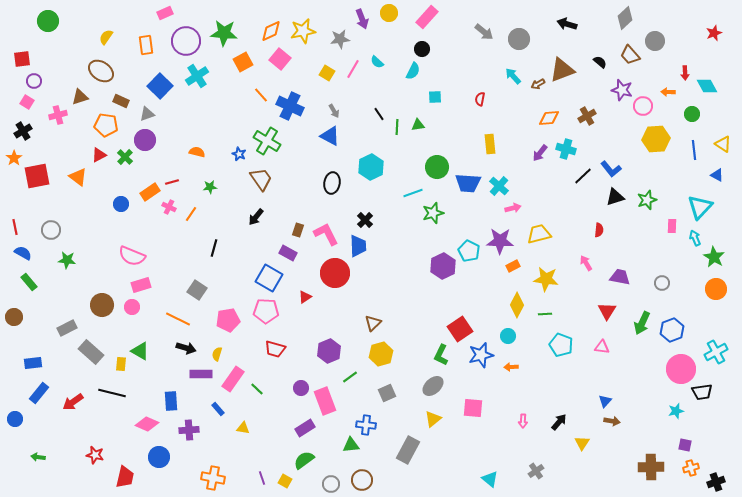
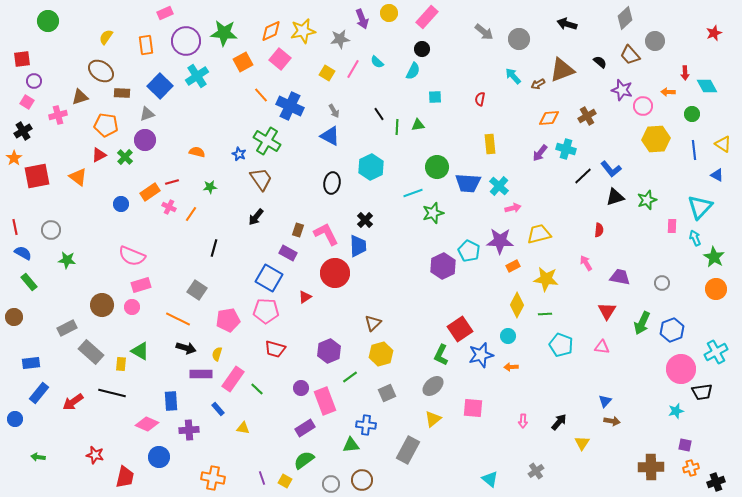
brown rectangle at (121, 101): moved 1 px right, 8 px up; rotated 21 degrees counterclockwise
blue rectangle at (33, 363): moved 2 px left
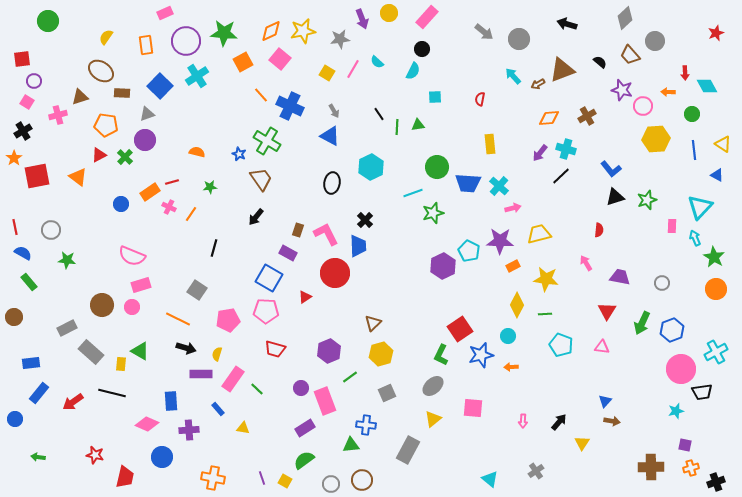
red star at (714, 33): moved 2 px right
black line at (583, 176): moved 22 px left
blue circle at (159, 457): moved 3 px right
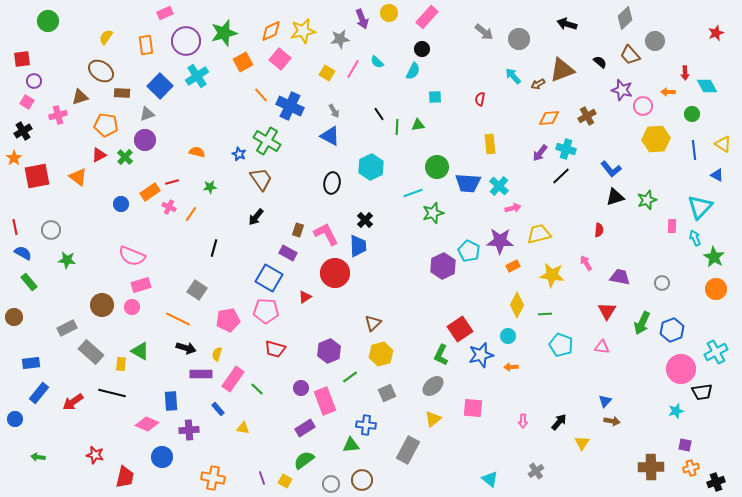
green star at (224, 33): rotated 20 degrees counterclockwise
yellow star at (546, 279): moved 6 px right, 4 px up
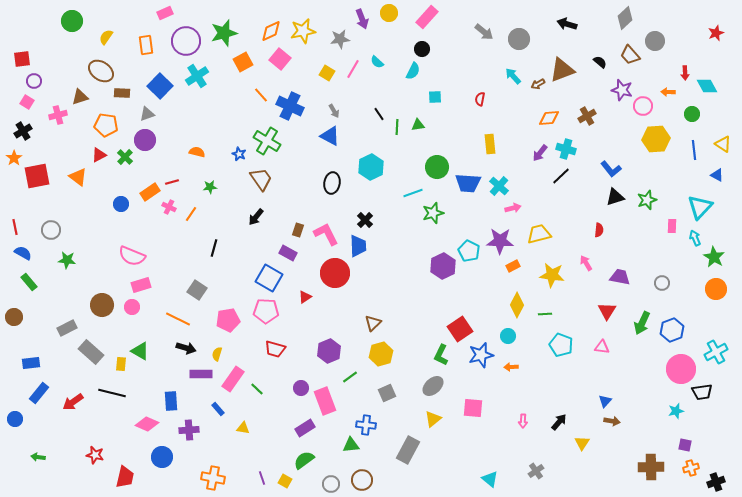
green circle at (48, 21): moved 24 px right
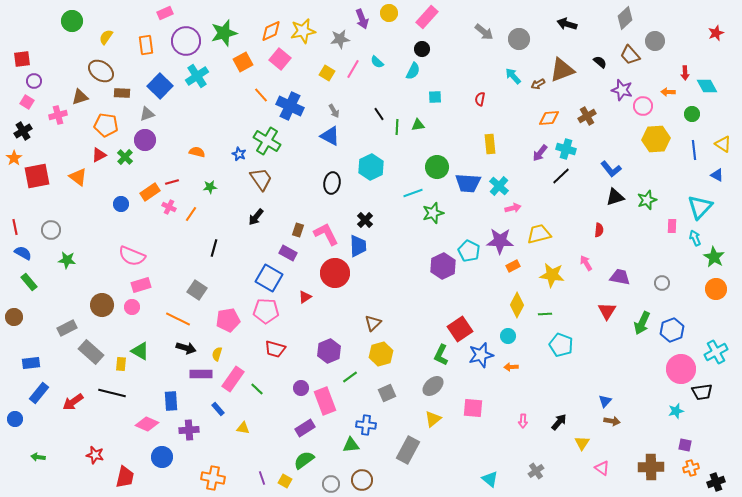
pink triangle at (602, 347): moved 121 px down; rotated 28 degrees clockwise
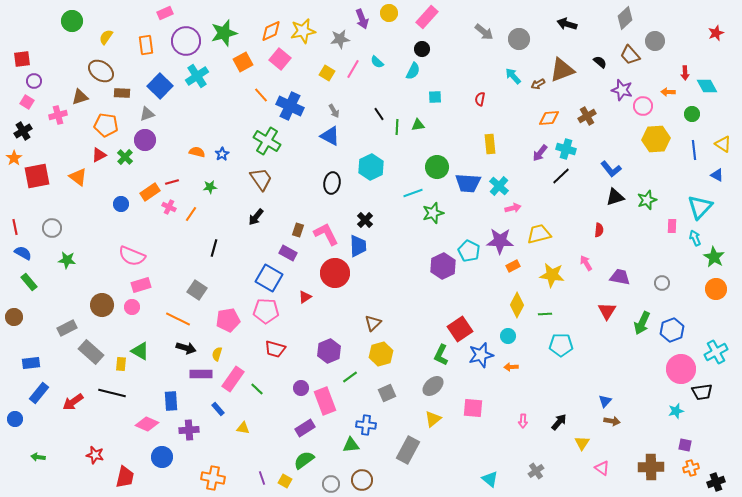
blue star at (239, 154): moved 17 px left; rotated 16 degrees clockwise
gray circle at (51, 230): moved 1 px right, 2 px up
cyan pentagon at (561, 345): rotated 20 degrees counterclockwise
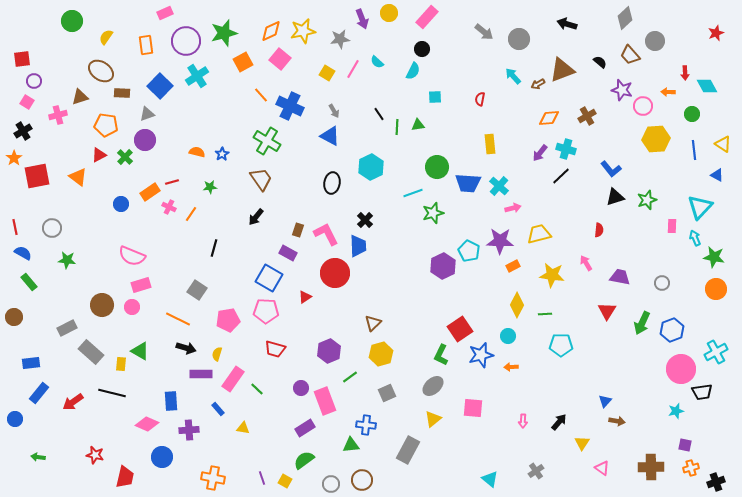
green star at (714, 257): rotated 20 degrees counterclockwise
brown arrow at (612, 421): moved 5 px right
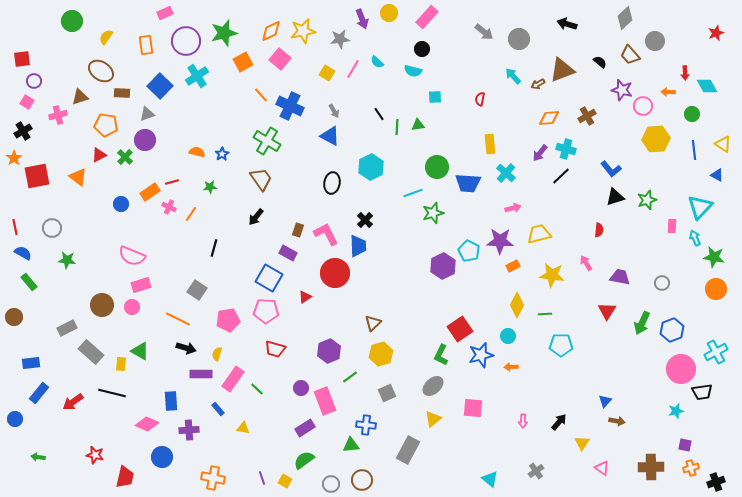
cyan semicircle at (413, 71): rotated 78 degrees clockwise
cyan cross at (499, 186): moved 7 px right, 13 px up
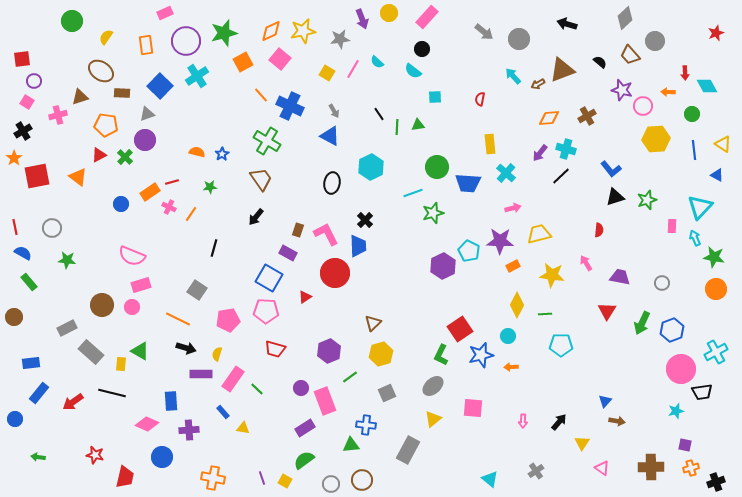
cyan semicircle at (413, 71): rotated 24 degrees clockwise
blue rectangle at (218, 409): moved 5 px right, 3 px down
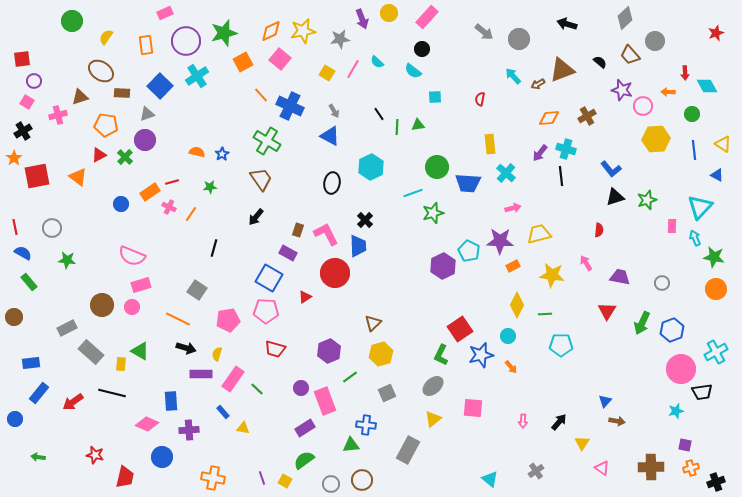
black line at (561, 176): rotated 54 degrees counterclockwise
orange arrow at (511, 367): rotated 128 degrees counterclockwise
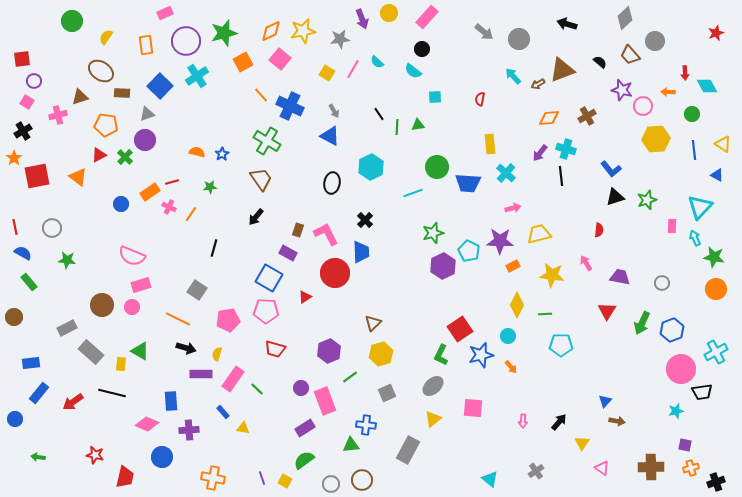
green star at (433, 213): moved 20 px down
blue trapezoid at (358, 246): moved 3 px right, 6 px down
